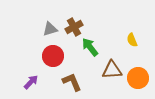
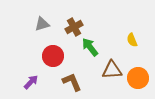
gray triangle: moved 8 px left, 5 px up
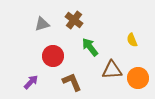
brown cross: moved 7 px up; rotated 24 degrees counterclockwise
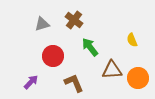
brown L-shape: moved 2 px right, 1 px down
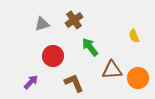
brown cross: rotated 18 degrees clockwise
yellow semicircle: moved 2 px right, 4 px up
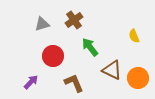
brown triangle: rotated 30 degrees clockwise
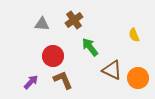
gray triangle: rotated 21 degrees clockwise
yellow semicircle: moved 1 px up
brown L-shape: moved 11 px left, 3 px up
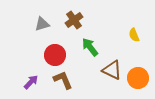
gray triangle: rotated 21 degrees counterclockwise
red circle: moved 2 px right, 1 px up
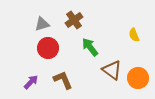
red circle: moved 7 px left, 7 px up
brown triangle: rotated 10 degrees clockwise
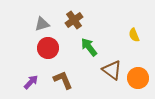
green arrow: moved 1 px left
